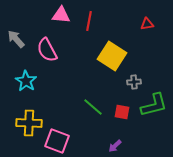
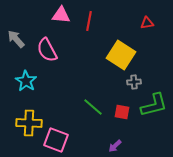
red triangle: moved 1 px up
yellow square: moved 9 px right, 1 px up
pink square: moved 1 px left, 1 px up
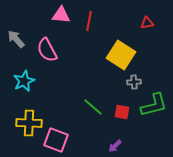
cyan star: moved 2 px left; rotated 15 degrees clockwise
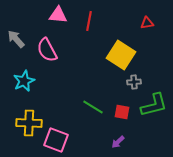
pink triangle: moved 3 px left
green line: rotated 10 degrees counterclockwise
purple arrow: moved 3 px right, 4 px up
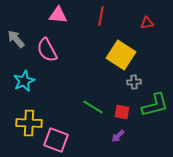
red line: moved 12 px right, 5 px up
green L-shape: moved 1 px right
purple arrow: moved 6 px up
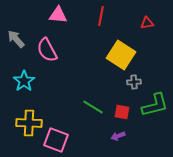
cyan star: rotated 10 degrees counterclockwise
purple arrow: rotated 24 degrees clockwise
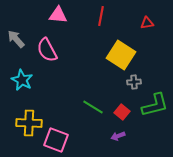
cyan star: moved 2 px left, 1 px up; rotated 10 degrees counterclockwise
red square: rotated 28 degrees clockwise
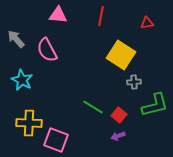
red square: moved 3 px left, 3 px down
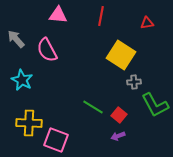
green L-shape: rotated 76 degrees clockwise
